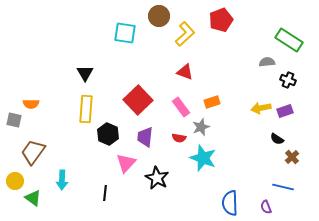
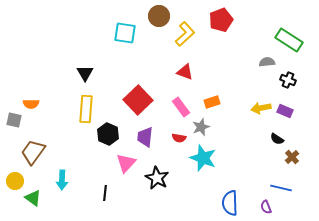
purple rectangle: rotated 42 degrees clockwise
blue line: moved 2 px left, 1 px down
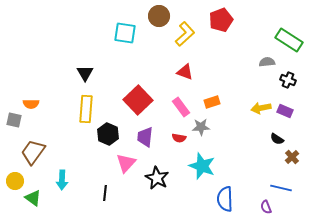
gray star: rotated 18 degrees clockwise
cyan star: moved 1 px left, 8 px down
blue semicircle: moved 5 px left, 4 px up
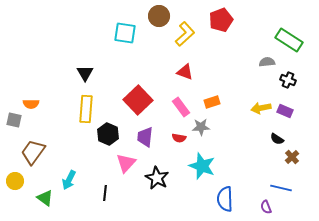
cyan arrow: moved 7 px right; rotated 24 degrees clockwise
green triangle: moved 12 px right
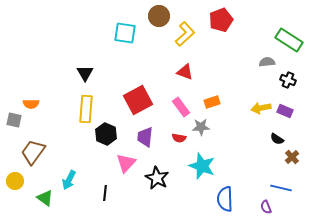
red square: rotated 16 degrees clockwise
black hexagon: moved 2 px left
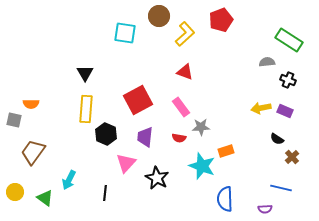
orange rectangle: moved 14 px right, 49 px down
yellow circle: moved 11 px down
purple semicircle: moved 1 px left, 2 px down; rotated 72 degrees counterclockwise
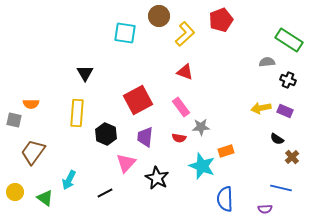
yellow rectangle: moved 9 px left, 4 px down
black line: rotated 56 degrees clockwise
